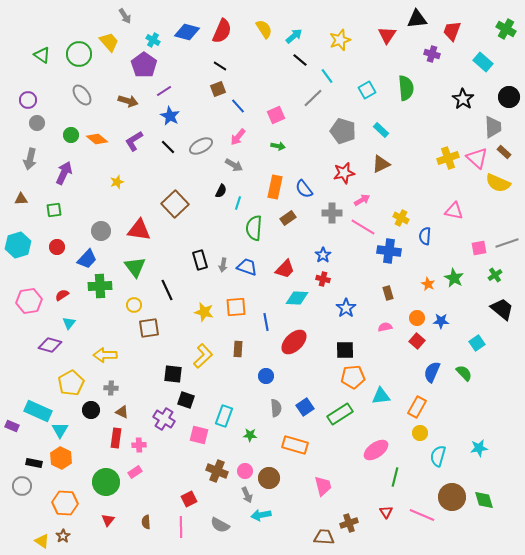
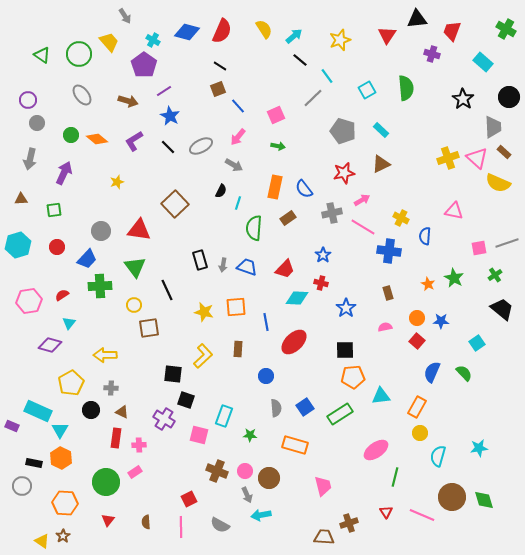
gray cross at (332, 213): rotated 12 degrees counterclockwise
red cross at (323, 279): moved 2 px left, 4 px down
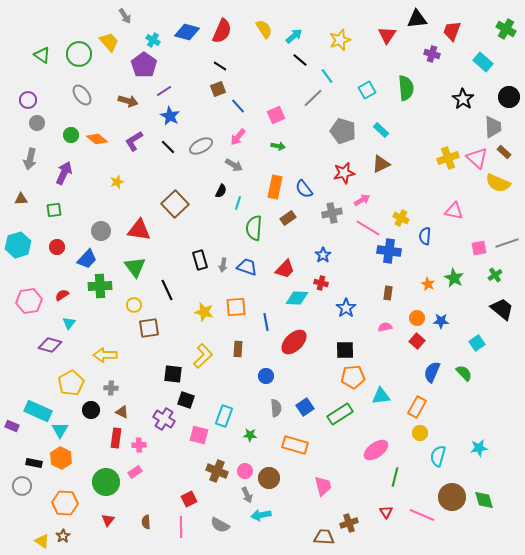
pink line at (363, 227): moved 5 px right, 1 px down
brown rectangle at (388, 293): rotated 24 degrees clockwise
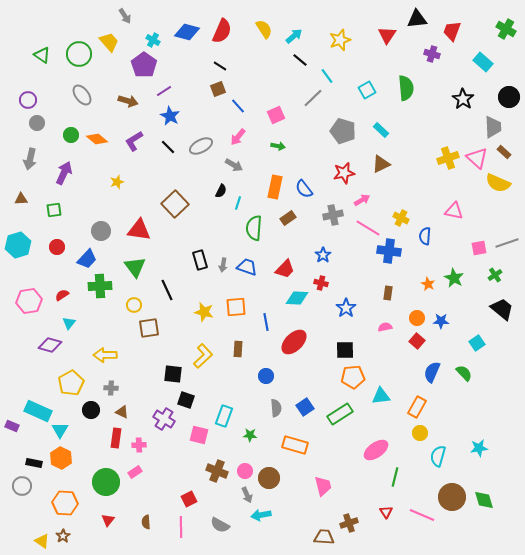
gray cross at (332, 213): moved 1 px right, 2 px down
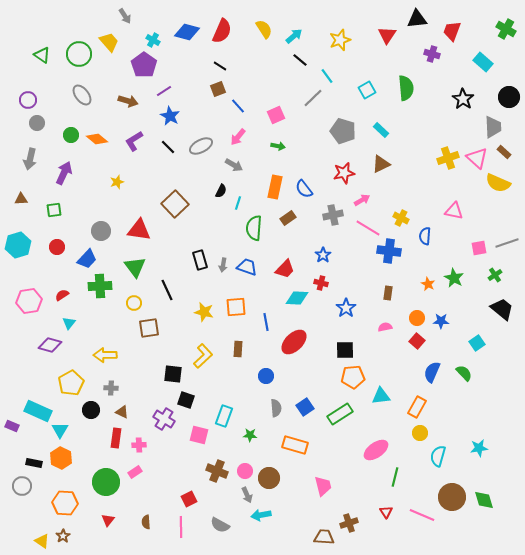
yellow circle at (134, 305): moved 2 px up
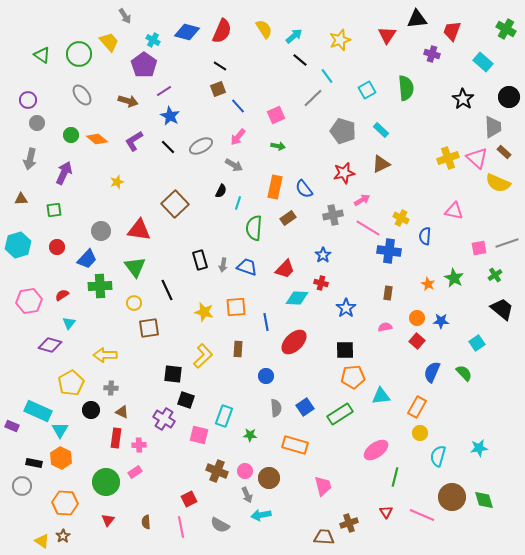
pink line at (181, 527): rotated 10 degrees counterclockwise
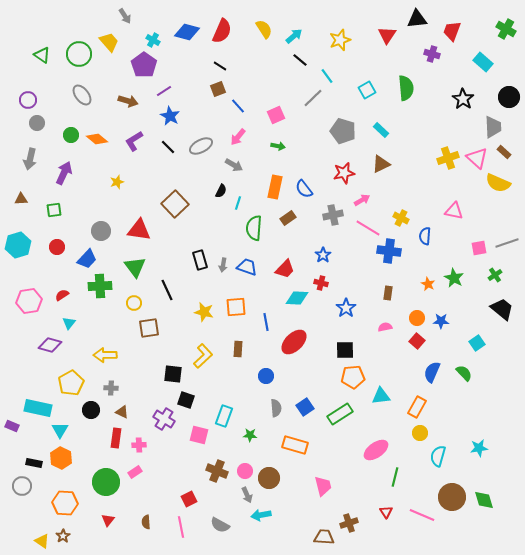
cyan rectangle at (38, 411): moved 3 px up; rotated 12 degrees counterclockwise
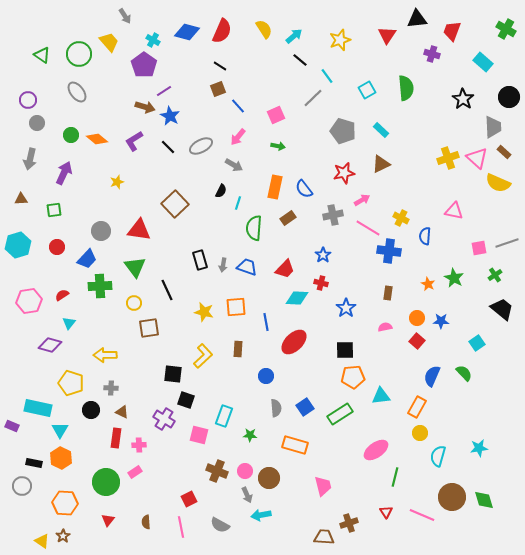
gray ellipse at (82, 95): moved 5 px left, 3 px up
brown arrow at (128, 101): moved 17 px right, 6 px down
blue semicircle at (432, 372): moved 4 px down
yellow pentagon at (71, 383): rotated 25 degrees counterclockwise
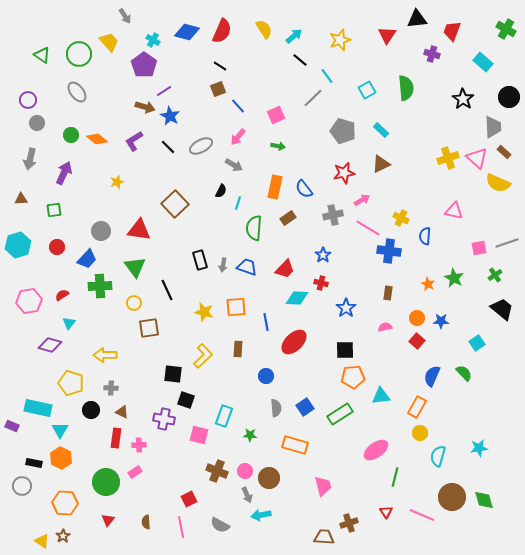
purple cross at (164, 419): rotated 20 degrees counterclockwise
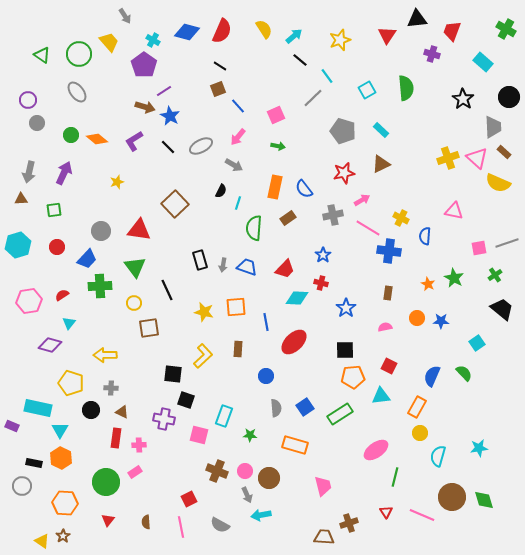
gray arrow at (30, 159): moved 1 px left, 13 px down
red square at (417, 341): moved 28 px left, 25 px down; rotated 14 degrees counterclockwise
